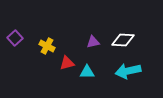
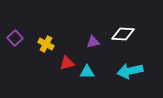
white diamond: moved 6 px up
yellow cross: moved 1 px left, 2 px up
cyan arrow: moved 2 px right
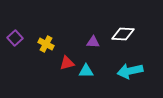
purple triangle: rotated 16 degrees clockwise
cyan triangle: moved 1 px left, 1 px up
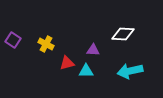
purple square: moved 2 px left, 2 px down; rotated 14 degrees counterclockwise
purple triangle: moved 8 px down
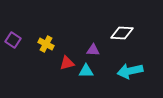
white diamond: moved 1 px left, 1 px up
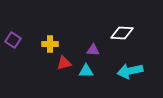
yellow cross: moved 4 px right; rotated 28 degrees counterclockwise
red triangle: moved 3 px left
